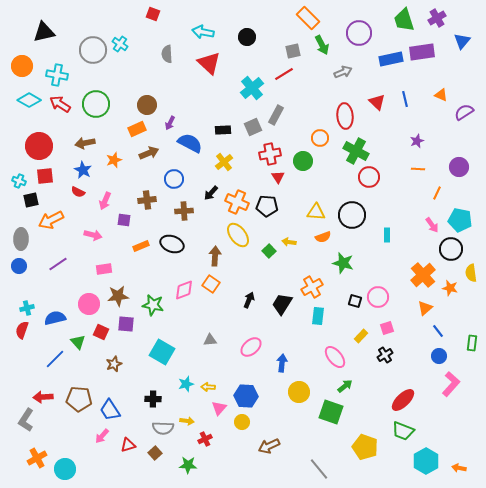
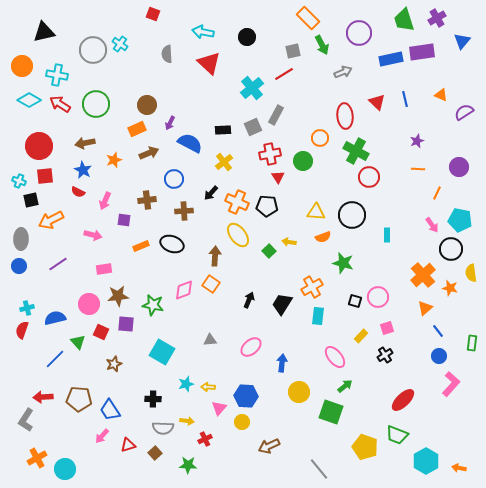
green trapezoid at (403, 431): moved 6 px left, 4 px down
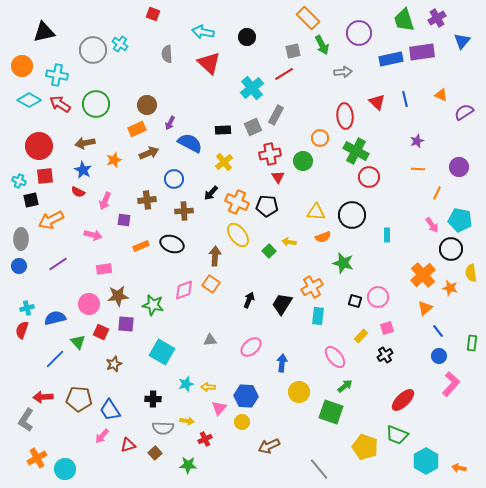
gray arrow at (343, 72): rotated 18 degrees clockwise
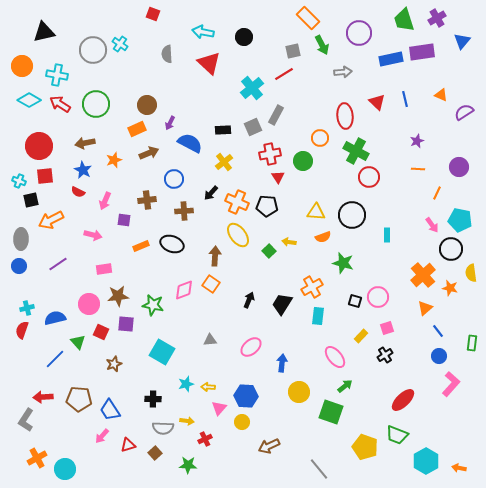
black circle at (247, 37): moved 3 px left
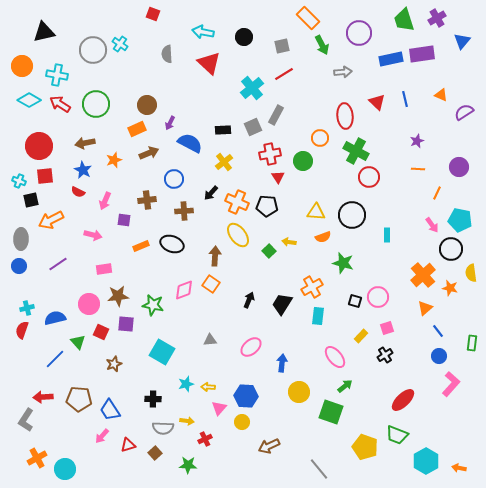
gray square at (293, 51): moved 11 px left, 5 px up
purple rectangle at (422, 52): moved 2 px down
